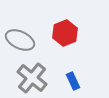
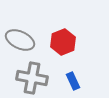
red hexagon: moved 2 px left, 9 px down
gray cross: rotated 28 degrees counterclockwise
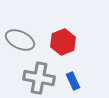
gray cross: moved 7 px right
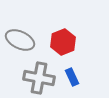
blue rectangle: moved 1 px left, 4 px up
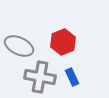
gray ellipse: moved 1 px left, 6 px down
gray cross: moved 1 px right, 1 px up
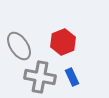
gray ellipse: rotated 32 degrees clockwise
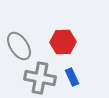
red hexagon: rotated 20 degrees clockwise
gray cross: moved 1 px down
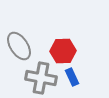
red hexagon: moved 9 px down
gray cross: moved 1 px right
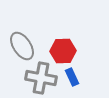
gray ellipse: moved 3 px right
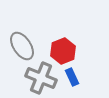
red hexagon: rotated 20 degrees counterclockwise
gray cross: rotated 12 degrees clockwise
